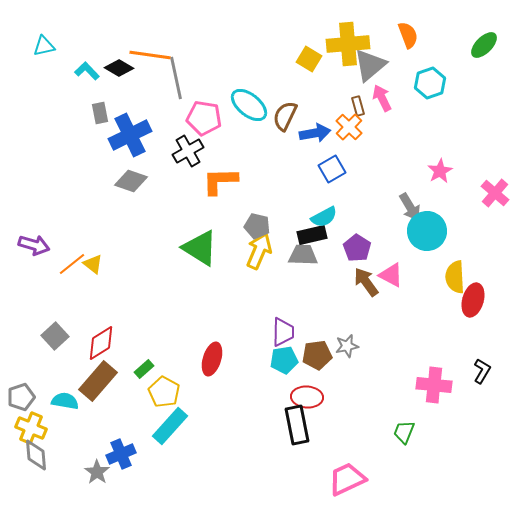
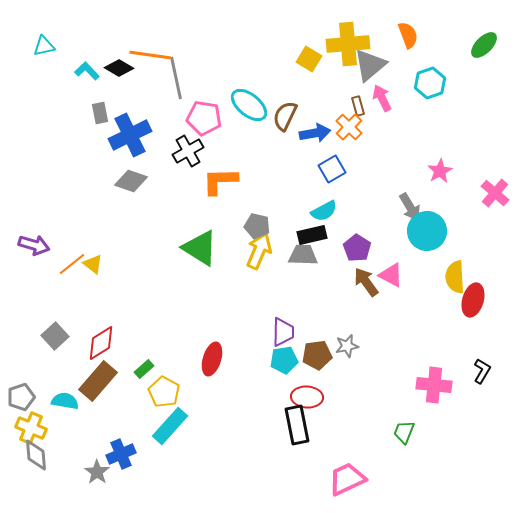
cyan semicircle at (324, 217): moved 6 px up
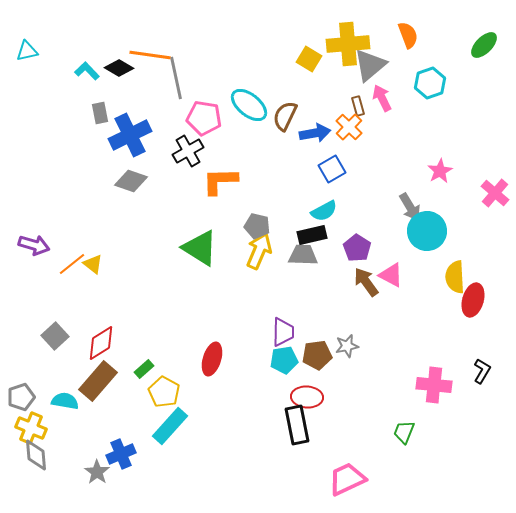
cyan triangle at (44, 46): moved 17 px left, 5 px down
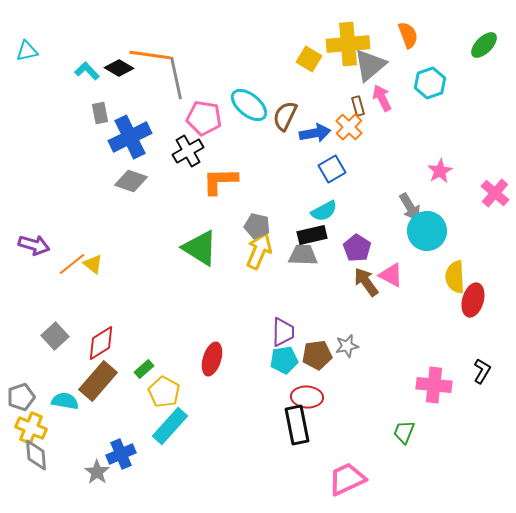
blue cross at (130, 135): moved 2 px down
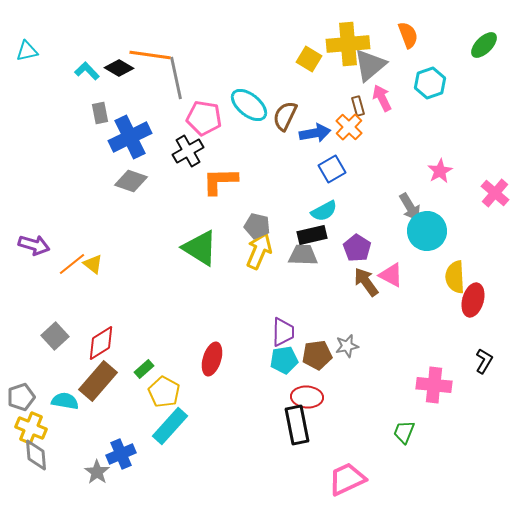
black L-shape at (482, 371): moved 2 px right, 10 px up
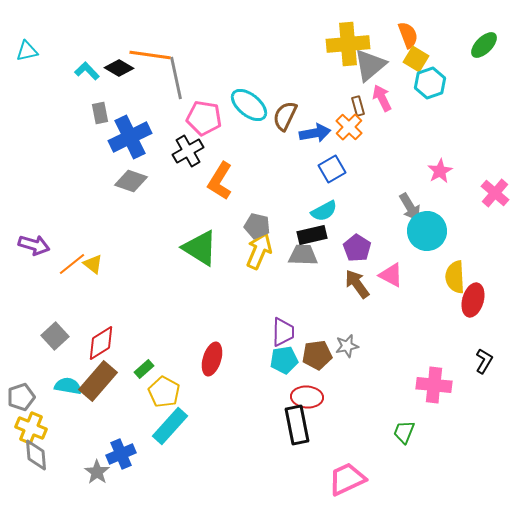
yellow square at (309, 59): moved 107 px right
orange L-shape at (220, 181): rotated 57 degrees counterclockwise
brown arrow at (366, 282): moved 9 px left, 2 px down
cyan semicircle at (65, 401): moved 3 px right, 15 px up
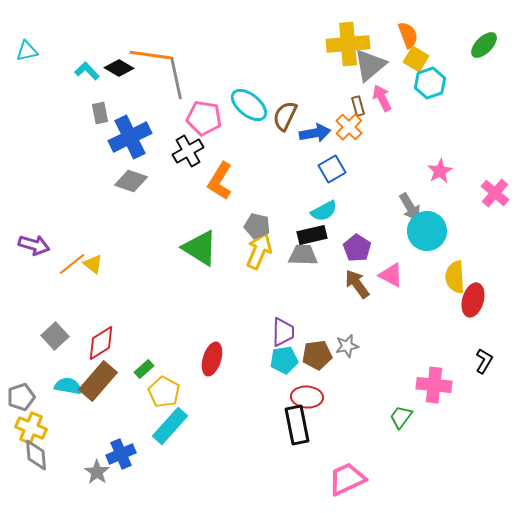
green trapezoid at (404, 432): moved 3 px left, 15 px up; rotated 15 degrees clockwise
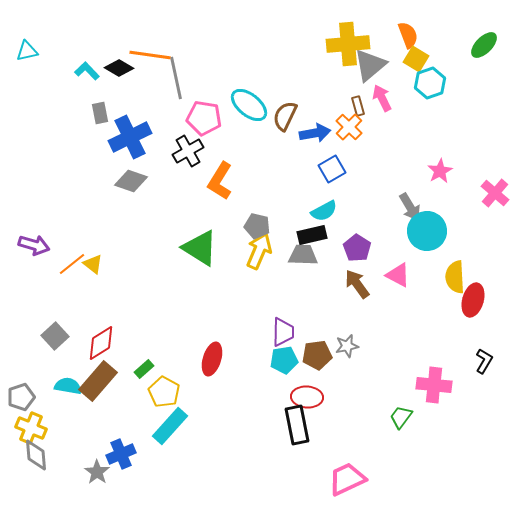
pink triangle at (391, 275): moved 7 px right
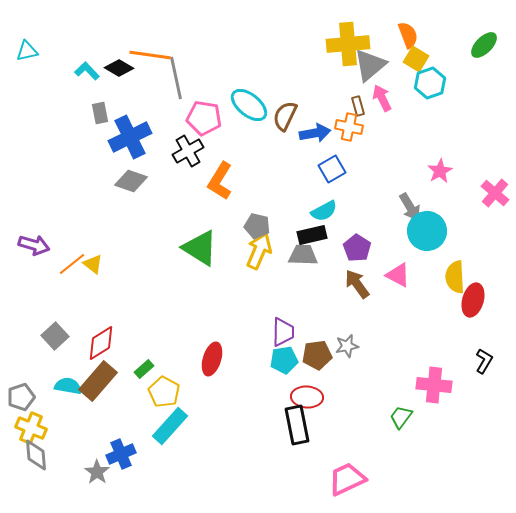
orange cross at (349, 127): rotated 32 degrees counterclockwise
